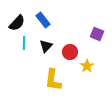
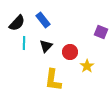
purple square: moved 4 px right, 2 px up
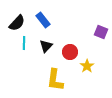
yellow L-shape: moved 2 px right
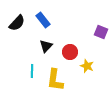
cyan line: moved 8 px right, 28 px down
yellow star: rotated 16 degrees counterclockwise
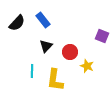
purple square: moved 1 px right, 4 px down
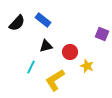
blue rectangle: rotated 14 degrees counterclockwise
purple square: moved 2 px up
black triangle: rotated 32 degrees clockwise
cyan line: moved 1 px left, 4 px up; rotated 24 degrees clockwise
yellow L-shape: rotated 50 degrees clockwise
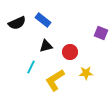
black semicircle: rotated 24 degrees clockwise
purple square: moved 1 px left, 1 px up
yellow star: moved 1 px left, 7 px down; rotated 24 degrees counterclockwise
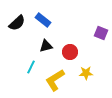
black semicircle: rotated 18 degrees counterclockwise
